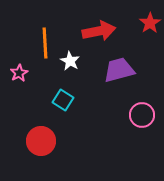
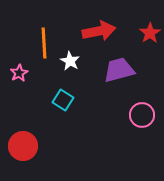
red star: moved 10 px down
orange line: moved 1 px left
red circle: moved 18 px left, 5 px down
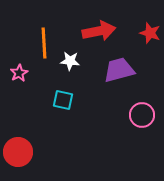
red star: rotated 20 degrees counterclockwise
white star: rotated 24 degrees counterclockwise
cyan square: rotated 20 degrees counterclockwise
red circle: moved 5 px left, 6 px down
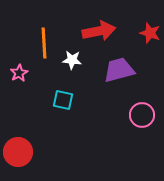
white star: moved 2 px right, 1 px up
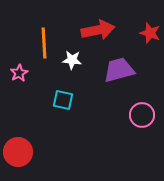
red arrow: moved 1 px left, 1 px up
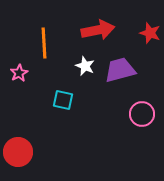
white star: moved 13 px right, 6 px down; rotated 18 degrees clockwise
purple trapezoid: moved 1 px right
pink circle: moved 1 px up
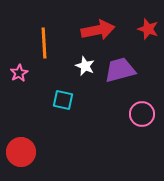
red star: moved 2 px left, 4 px up
red circle: moved 3 px right
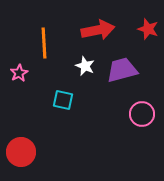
purple trapezoid: moved 2 px right
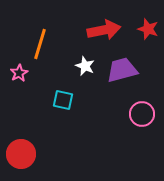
red arrow: moved 6 px right
orange line: moved 4 px left, 1 px down; rotated 20 degrees clockwise
red circle: moved 2 px down
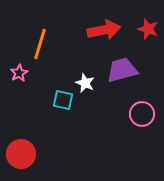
white star: moved 17 px down
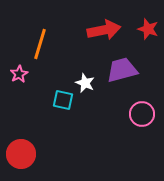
pink star: moved 1 px down
